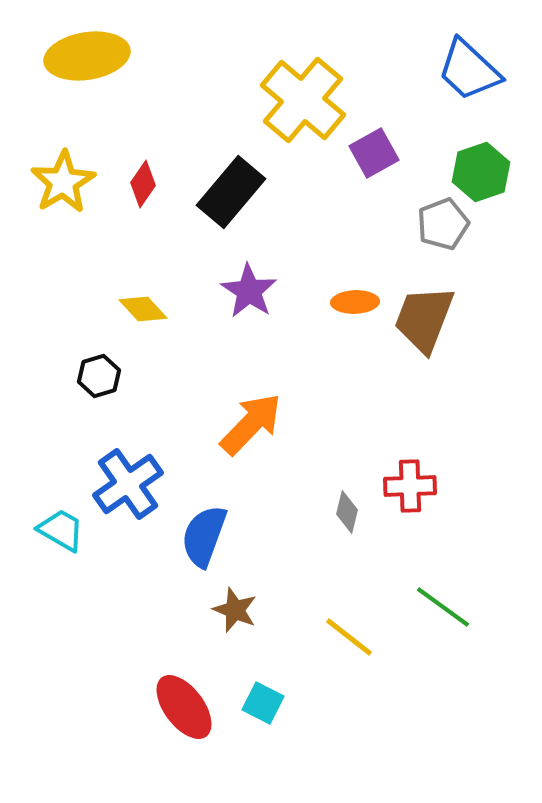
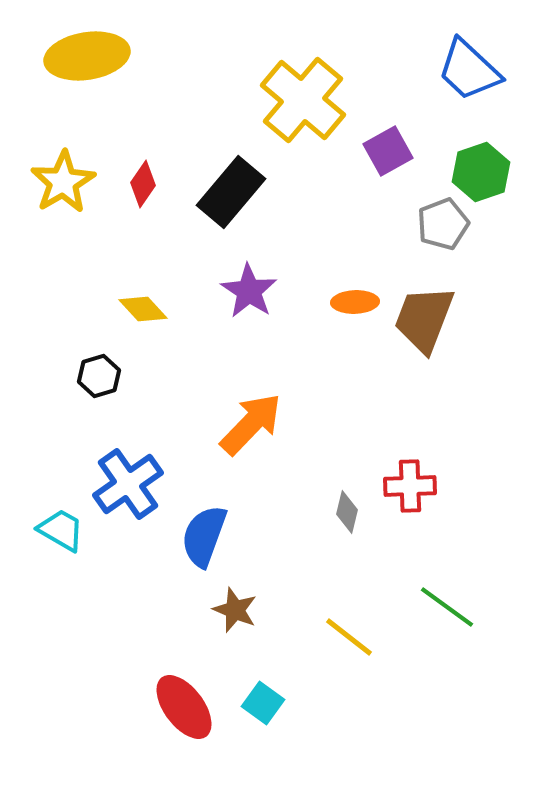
purple square: moved 14 px right, 2 px up
green line: moved 4 px right
cyan square: rotated 9 degrees clockwise
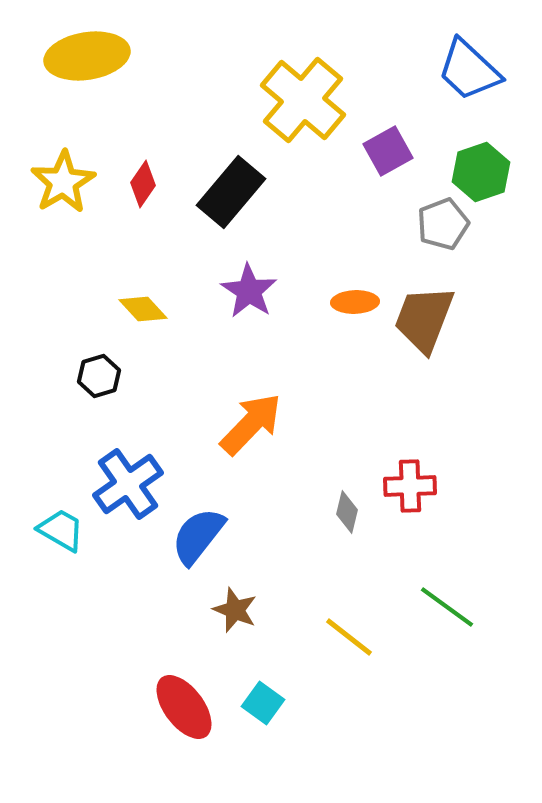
blue semicircle: moved 6 px left; rotated 18 degrees clockwise
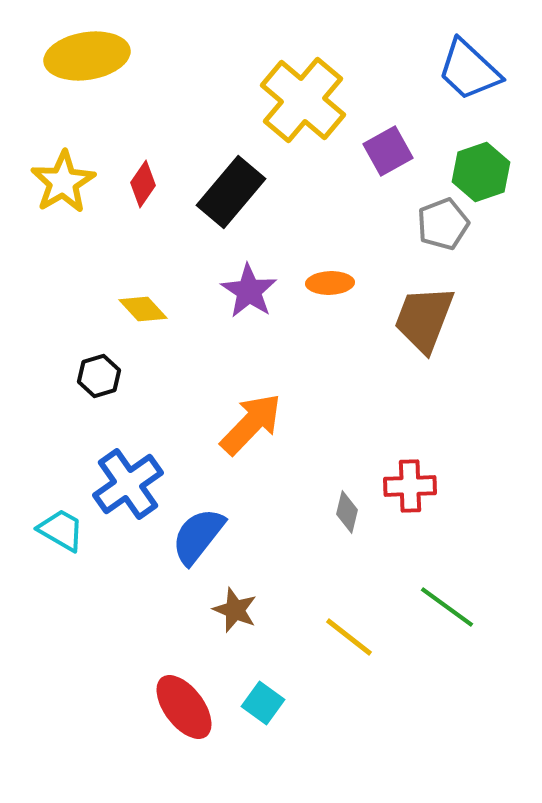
orange ellipse: moved 25 px left, 19 px up
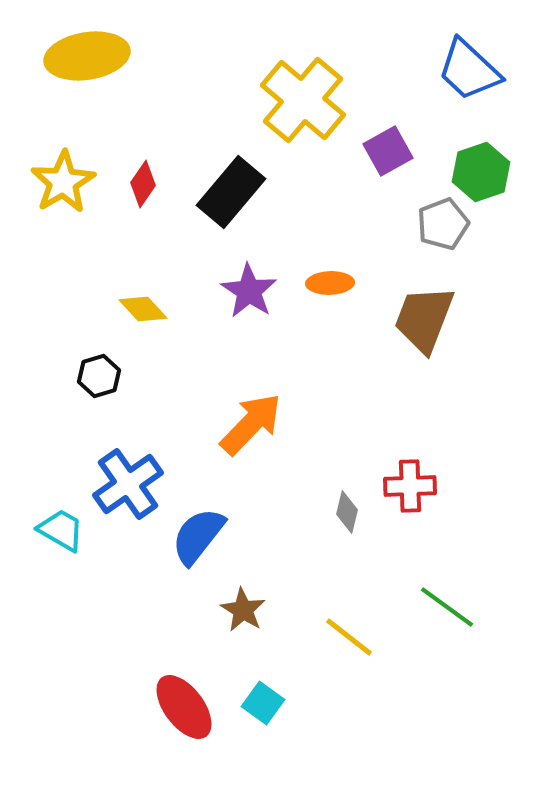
brown star: moved 8 px right; rotated 9 degrees clockwise
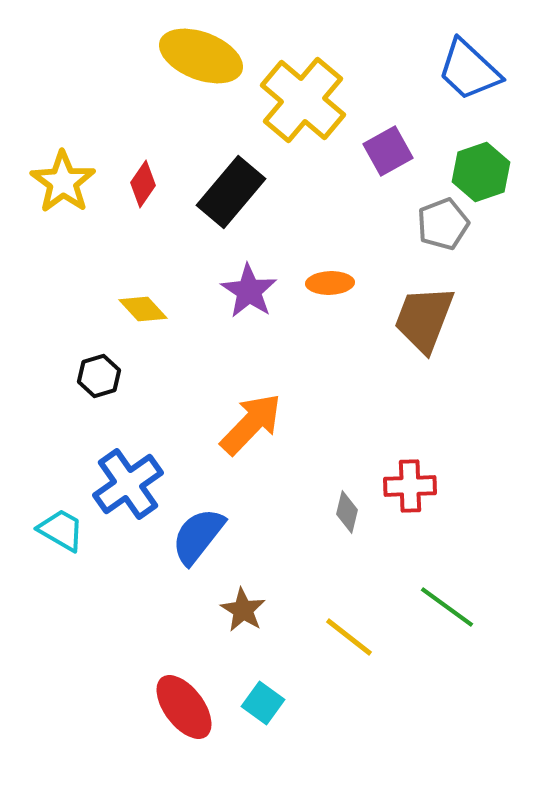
yellow ellipse: moved 114 px right; rotated 30 degrees clockwise
yellow star: rotated 6 degrees counterclockwise
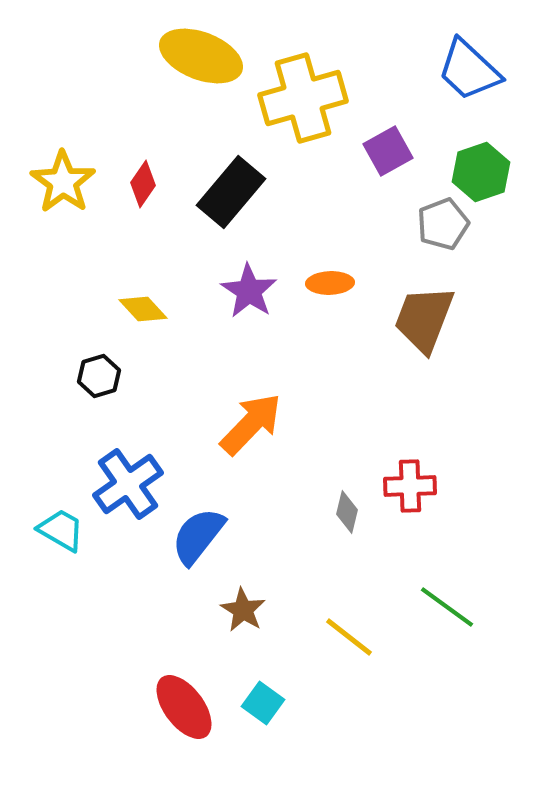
yellow cross: moved 2 px up; rotated 34 degrees clockwise
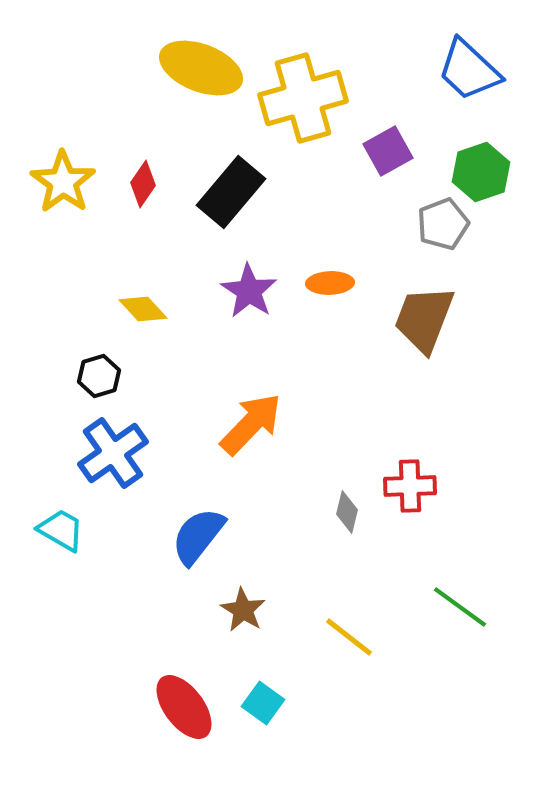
yellow ellipse: moved 12 px down
blue cross: moved 15 px left, 31 px up
green line: moved 13 px right
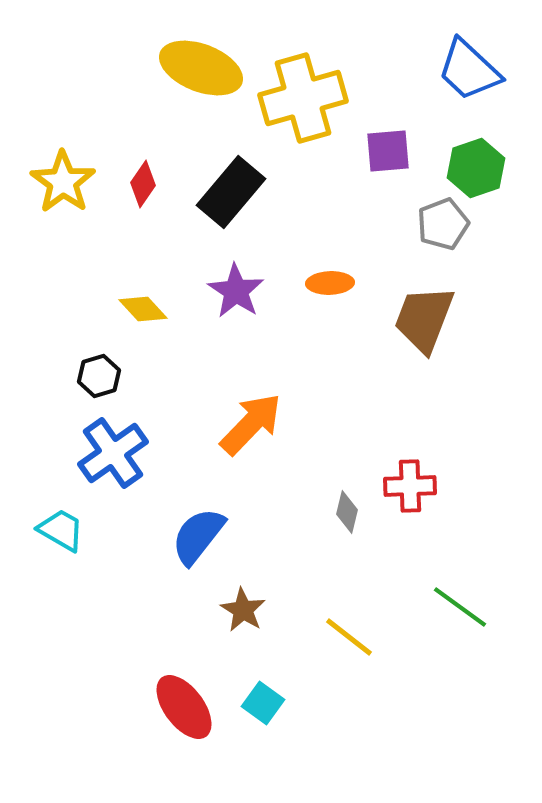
purple square: rotated 24 degrees clockwise
green hexagon: moved 5 px left, 4 px up
purple star: moved 13 px left
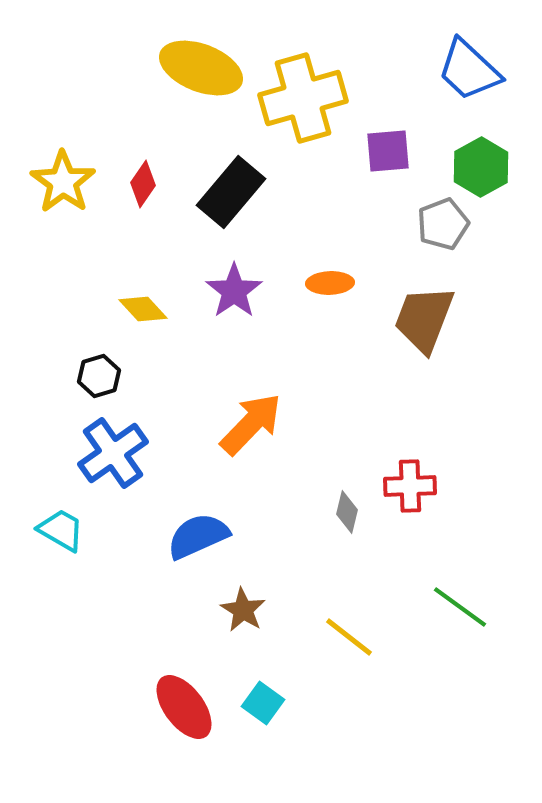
green hexagon: moved 5 px right, 1 px up; rotated 10 degrees counterclockwise
purple star: moved 2 px left; rotated 4 degrees clockwise
blue semicircle: rotated 28 degrees clockwise
